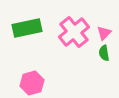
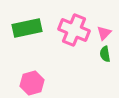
pink cross: moved 2 px up; rotated 28 degrees counterclockwise
green semicircle: moved 1 px right, 1 px down
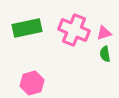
pink triangle: rotated 28 degrees clockwise
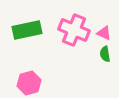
green rectangle: moved 2 px down
pink triangle: rotated 42 degrees clockwise
pink hexagon: moved 3 px left
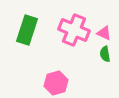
green rectangle: rotated 60 degrees counterclockwise
pink hexagon: moved 27 px right
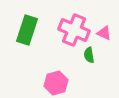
green semicircle: moved 16 px left, 1 px down
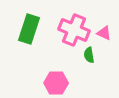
green rectangle: moved 2 px right, 1 px up
pink hexagon: rotated 15 degrees clockwise
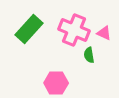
green rectangle: rotated 24 degrees clockwise
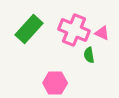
pink triangle: moved 2 px left
pink hexagon: moved 1 px left
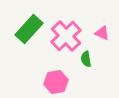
pink cross: moved 8 px left, 6 px down; rotated 24 degrees clockwise
green semicircle: moved 3 px left, 4 px down
pink hexagon: moved 1 px right, 1 px up; rotated 10 degrees counterclockwise
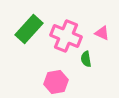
pink cross: rotated 24 degrees counterclockwise
